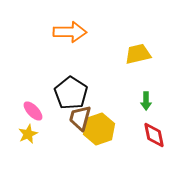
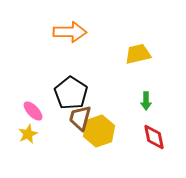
yellow hexagon: moved 2 px down
red diamond: moved 2 px down
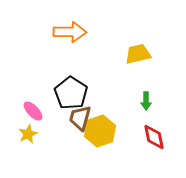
yellow hexagon: moved 1 px right
